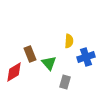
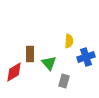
brown rectangle: rotated 21 degrees clockwise
gray rectangle: moved 1 px left, 1 px up
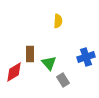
yellow semicircle: moved 11 px left, 20 px up
gray rectangle: moved 1 px left, 1 px up; rotated 48 degrees counterclockwise
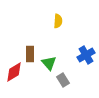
blue cross: moved 2 px up; rotated 12 degrees counterclockwise
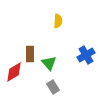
gray rectangle: moved 10 px left, 7 px down
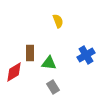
yellow semicircle: rotated 24 degrees counterclockwise
brown rectangle: moved 1 px up
green triangle: rotated 42 degrees counterclockwise
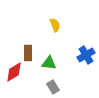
yellow semicircle: moved 3 px left, 4 px down
brown rectangle: moved 2 px left
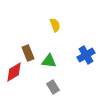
brown rectangle: rotated 21 degrees counterclockwise
green triangle: moved 2 px up
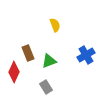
green triangle: rotated 28 degrees counterclockwise
red diamond: rotated 35 degrees counterclockwise
gray rectangle: moved 7 px left
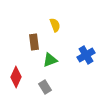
brown rectangle: moved 6 px right, 11 px up; rotated 14 degrees clockwise
green triangle: moved 1 px right, 1 px up
red diamond: moved 2 px right, 5 px down
gray rectangle: moved 1 px left
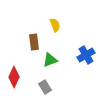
red diamond: moved 2 px left
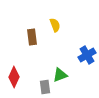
brown rectangle: moved 2 px left, 5 px up
blue cross: moved 1 px right
green triangle: moved 10 px right, 15 px down
gray rectangle: rotated 24 degrees clockwise
